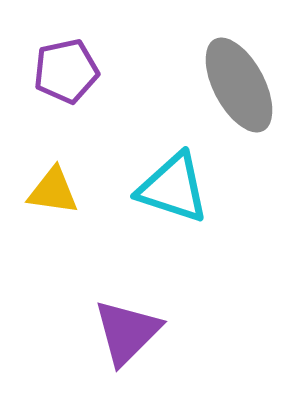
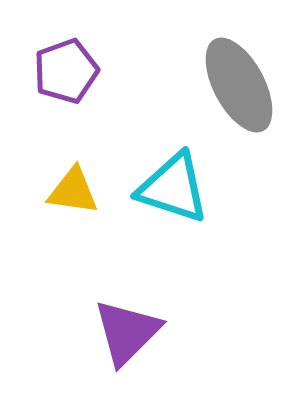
purple pentagon: rotated 8 degrees counterclockwise
yellow triangle: moved 20 px right
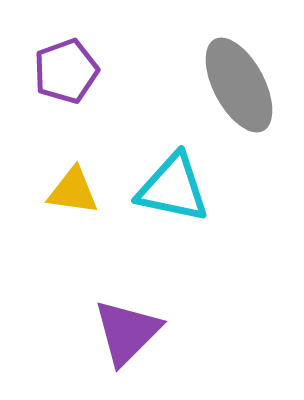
cyan triangle: rotated 6 degrees counterclockwise
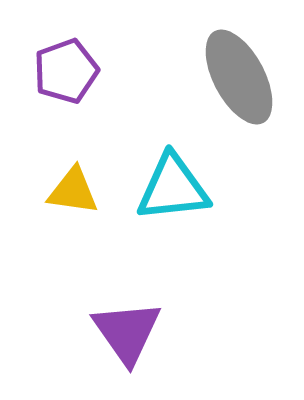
gray ellipse: moved 8 px up
cyan triangle: rotated 18 degrees counterclockwise
purple triangle: rotated 20 degrees counterclockwise
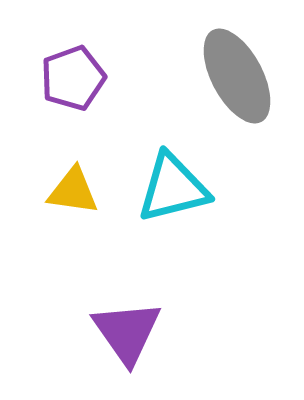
purple pentagon: moved 7 px right, 7 px down
gray ellipse: moved 2 px left, 1 px up
cyan triangle: rotated 8 degrees counterclockwise
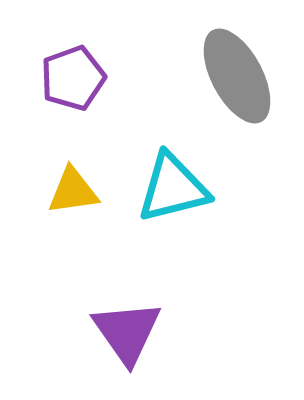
yellow triangle: rotated 16 degrees counterclockwise
